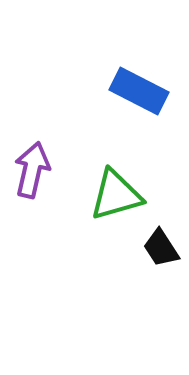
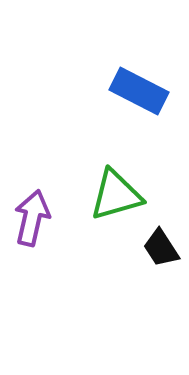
purple arrow: moved 48 px down
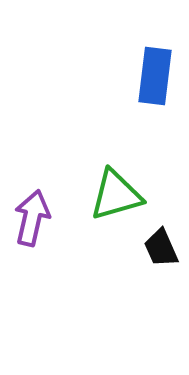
blue rectangle: moved 16 px right, 15 px up; rotated 70 degrees clockwise
black trapezoid: rotated 9 degrees clockwise
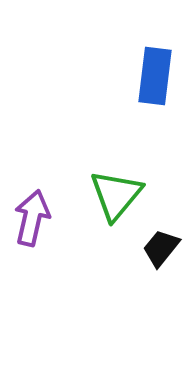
green triangle: rotated 34 degrees counterclockwise
black trapezoid: rotated 63 degrees clockwise
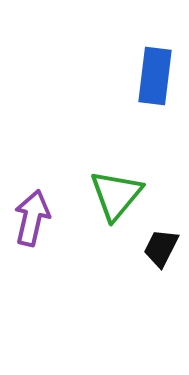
black trapezoid: rotated 12 degrees counterclockwise
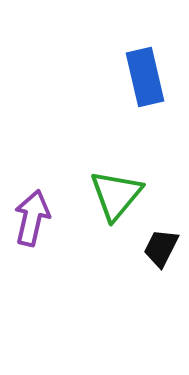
blue rectangle: moved 10 px left, 1 px down; rotated 20 degrees counterclockwise
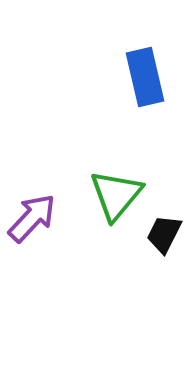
purple arrow: rotated 30 degrees clockwise
black trapezoid: moved 3 px right, 14 px up
